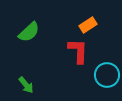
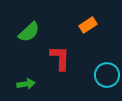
red L-shape: moved 18 px left, 7 px down
green arrow: moved 1 px up; rotated 60 degrees counterclockwise
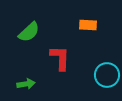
orange rectangle: rotated 36 degrees clockwise
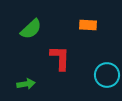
green semicircle: moved 2 px right, 3 px up
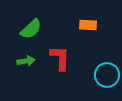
green arrow: moved 23 px up
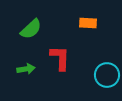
orange rectangle: moved 2 px up
green arrow: moved 8 px down
